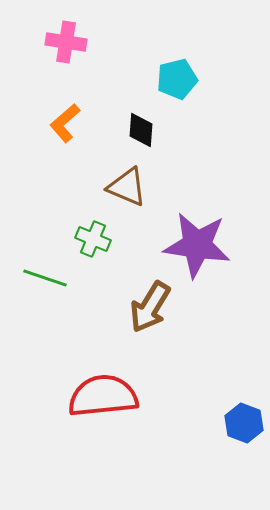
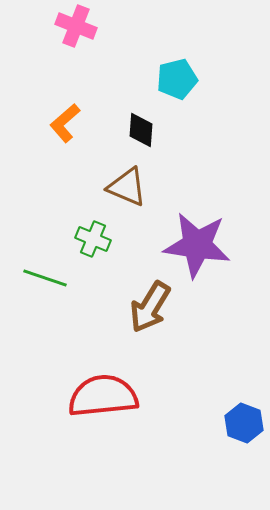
pink cross: moved 10 px right, 16 px up; rotated 12 degrees clockwise
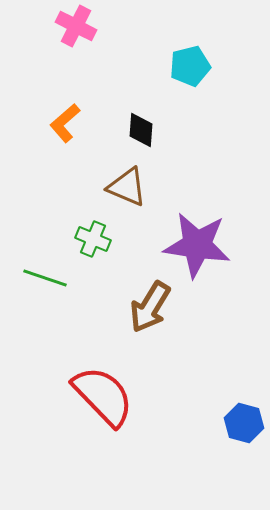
pink cross: rotated 6 degrees clockwise
cyan pentagon: moved 13 px right, 13 px up
red semicircle: rotated 52 degrees clockwise
blue hexagon: rotated 6 degrees counterclockwise
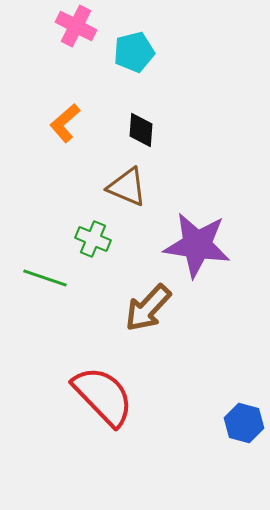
cyan pentagon: moved 56 px left, 14 px up
brown arrow: moved 2 px left, 1 px down; rotated 12 degrees clockwise
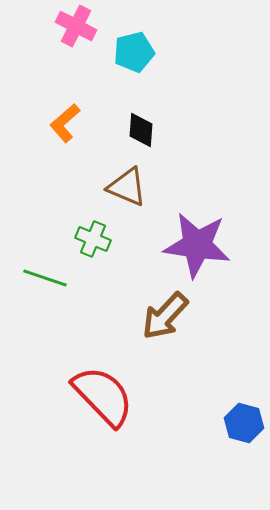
brown arrow: moved 17 px right, 8 px down
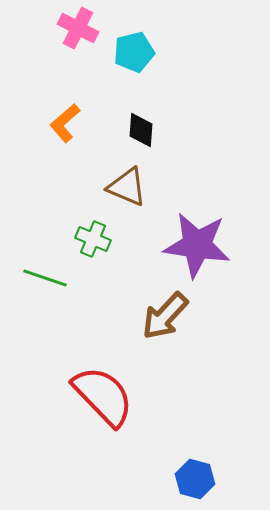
pink cross: moved 2 px right, 2 px down
blue hexagon: moved 49 px left, 56 px down
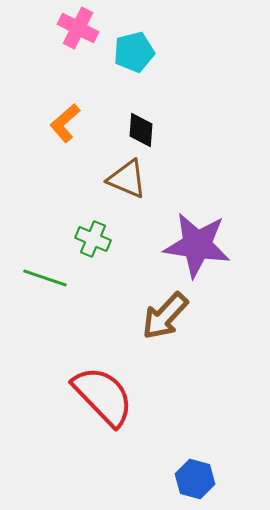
brown triangle: moved 8 px up
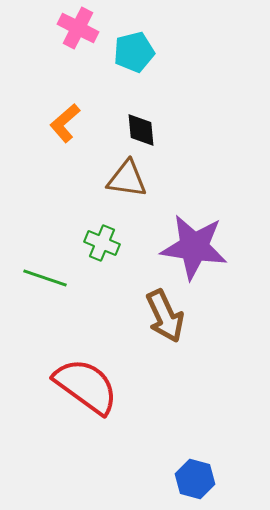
black diamond: rotated 9 degrees counterclockwise
brown triangle: rotated 15 degrees counterclockwise
green cross: moved 9 px right, 4 px down
purple star: moved 3 px left, 2 px down
brown arrow: rotated 68 degrees counterclockwise
red semicircle: moved 17 px left, 10 px up; rotated 10 degrees counterclockwise
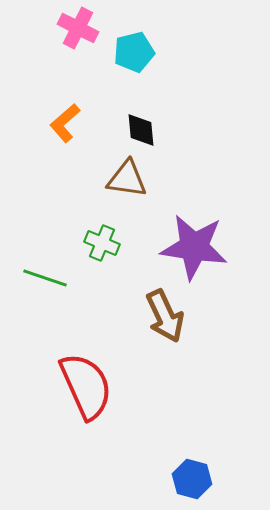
red semicircle: rotated 30 degrees clockwise
blue hexagon: moved 3 px left
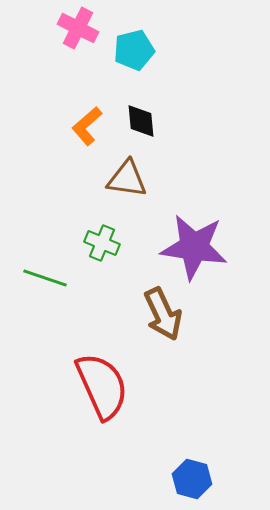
cyan pentagon: moved 2 px up
orange L-shape: moved 22 px right, 3 px down
black diamond: moved 9 px up
brown arrow: moved 2 px left, 2 px up
red semicircle: moved 16 px right
